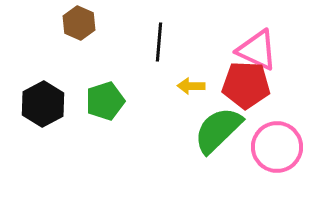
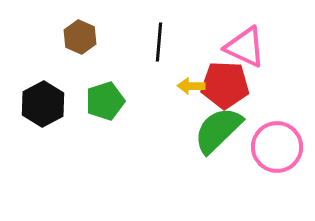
brown hexagon: moved 1 px right, 14 px down
pink triangle: moved 12 px left, 3 px up
red pentagon: moved 21 px left
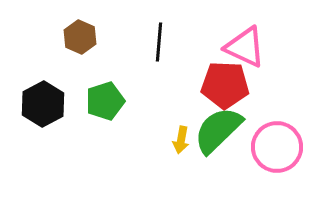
yellow arrow: moved 10 px left, 54 px down; rotated 80 degrees counterclockwise
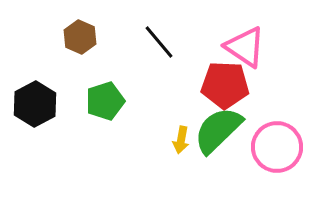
black line: rotated 45 degrees counterclockwise
pink triangle: rotated 9 degrees clockwise
black hexagon: moved 8 px left
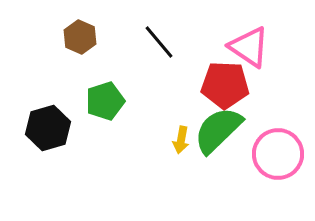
pink triangle: moved 4 px right
black hexagon: moved 13 px right, 24 px down; rotated 12 degrees clockwise
pink circle: moved 1 px right, 7 px down
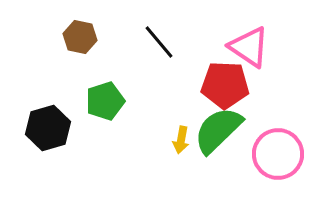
brown hexagon: rotated 12 degrees counterclockwise
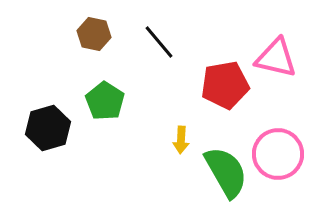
brown hexagon: moved 14 px right, 3 px up
pink triangle: moved 27 px right, 11 px down; rotated 21 degrees counterclockwise
red pentagon: rotated 12 degrees counterclockwise
green pentagon: rotated 21 degrees counterclockwise
green semicircle: moved 8 px right, 42 px down; rotated 104 degrees clockwise
yellow arrow: rotated 8 degrees counterclockwise
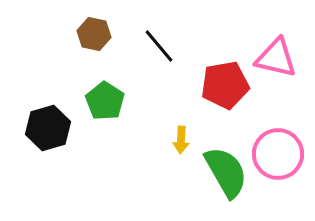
black line: moved 4 px down
